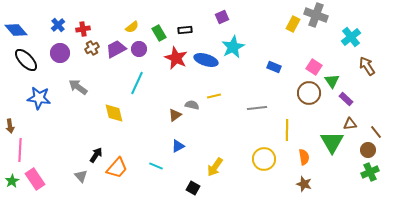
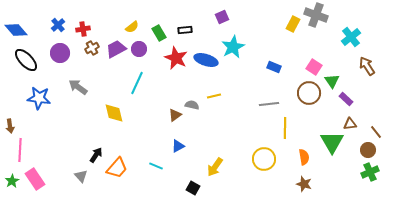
gray line at (257, 108): moved 12 px right, 4 px up
yellow line at (287, 130): moved 2 px left, 2 px up
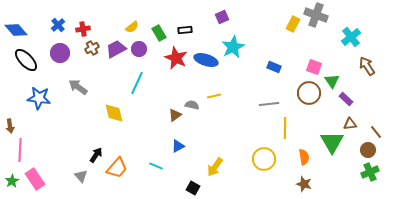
pink square at (314, 67): rotated 14 degrees counterclockwise
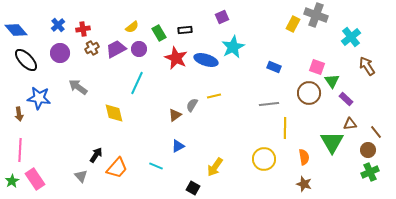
pink square at (314, 67): moved 3 px right
gray semicircle at (192, 105): rotated 72 degrees counterclockwise
brown arrow at (10, 126): moved 9 px right, 12 px up
